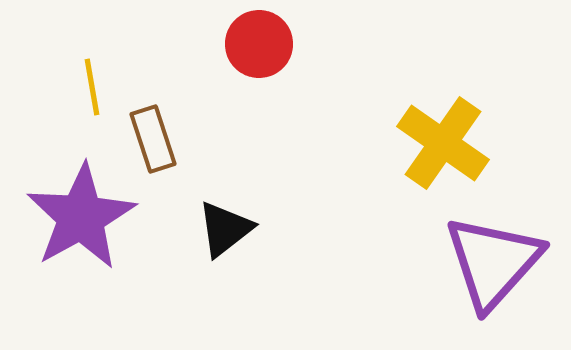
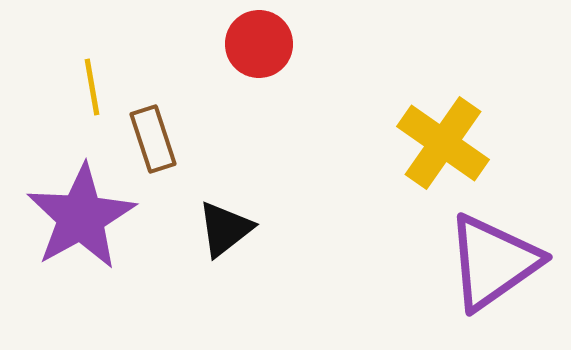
purple triangle: rotated 13 degrees clockwise
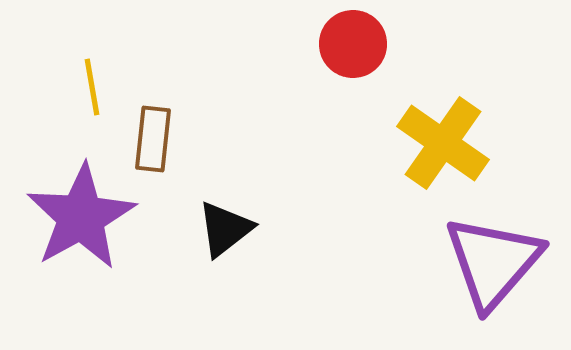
red circle: moved 94 px right
brown rectangle: rotated 24 degrees clockwise
purple triangle: rotated 14 degrees counterclockwise
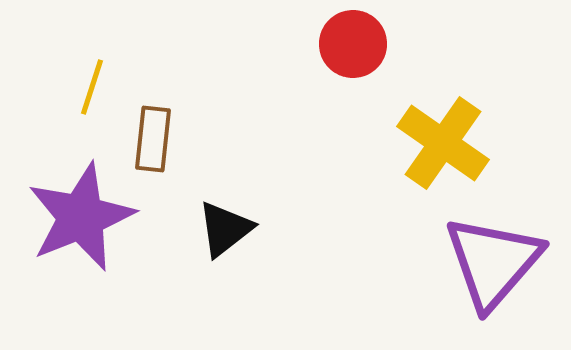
yellow line: rotated 28 degrees clockwise
purple star: rotated 7 degrees clockwise
